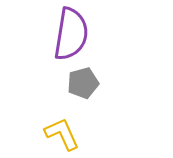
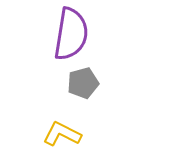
yellow L-shape: rotated 39 degrees counterclockwise
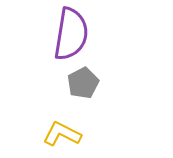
gray pentagon: rotated 12 degrees counterclockwise
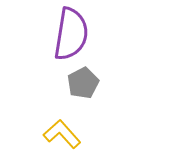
yellow L-shape: rotated 21 degrees clockwise
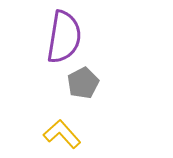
purple semicircle: moved 7 px left, 3 px down
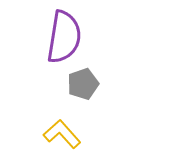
gray pentagon: moved 1 px down; rotated 8 degrees clockwise
